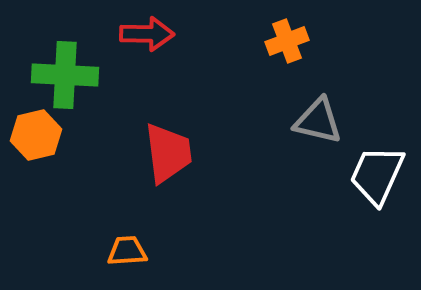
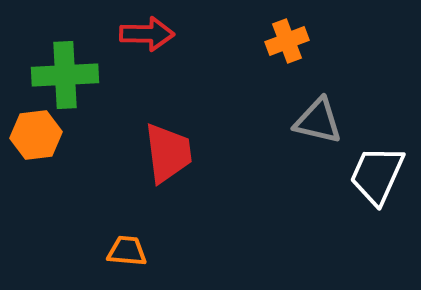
green cross: rotated 6 degrees counterclockwise
orange hexagon: rotated 6 degrees clockwise
orange trapezoid: rotated 9 degrees clockwise
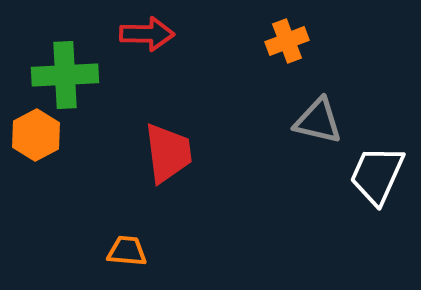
orange hexagon: rotated 21 degrees counterclockwise
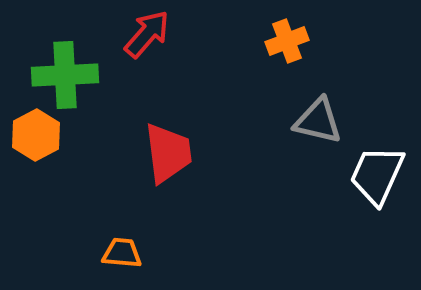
red arrow: rotated 50 degrees counterclockwise
orange trapezoid: moved 5 px left, 2 px down
